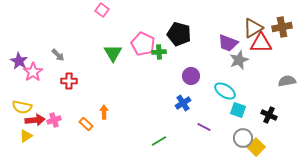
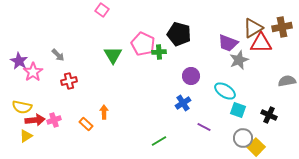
green triangle: moved 2 px down
red cross: rotated 14 degrees counterclockwise
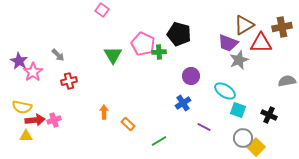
brown triangle: moved 9 px left, 3 px up
orange rectangle: moved 42 px right
yellow triangle: rotated 32 degrees clockwise
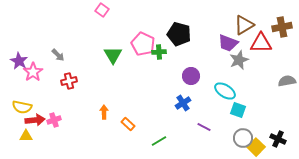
black cross: moved 9 px right, 24 px down
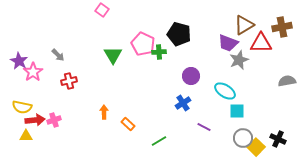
cyan square: moved 1 px left, 1 px down; rotated 21 degrees counterclockwise
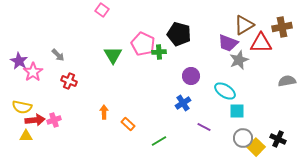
red cross: rotated 35 degrees clockwise
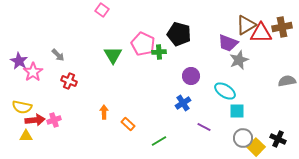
brown triangle: moved 2 px right
red triangle: moved 10 px up
